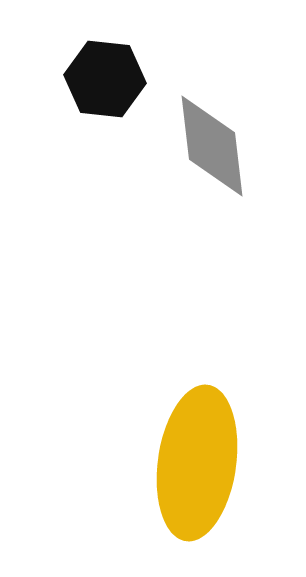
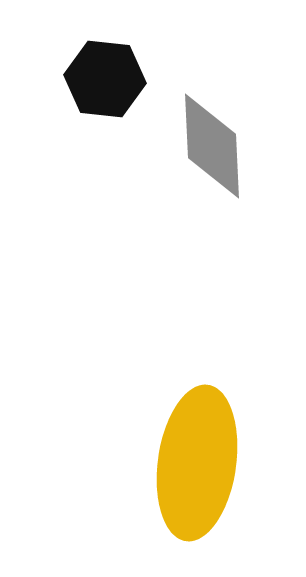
gray diamond: rotated 4 degrees clockwise
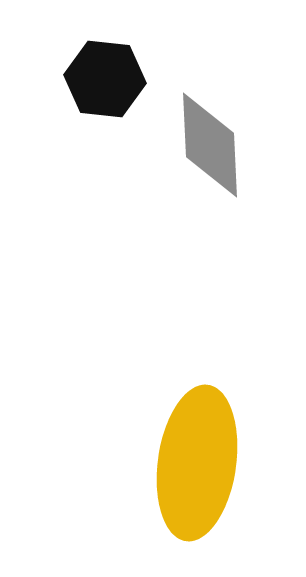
gray diamond: moved 2 px left, 1 px up
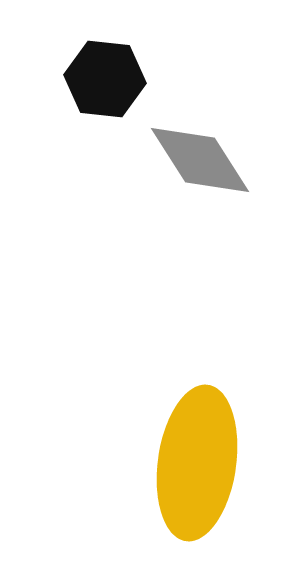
gray diamond: moved 10 px left, 15 px down; rotated 30 degrees counterclockwise
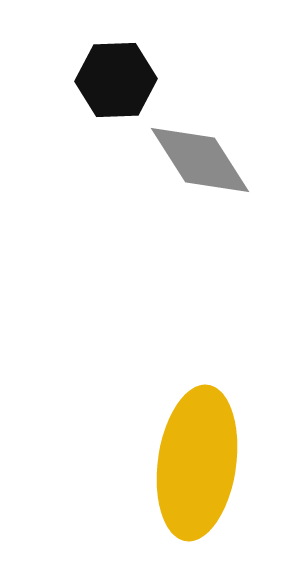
black hexagon: moved 11 px right, 1 px down; rotated 8 degrees counterclockwise
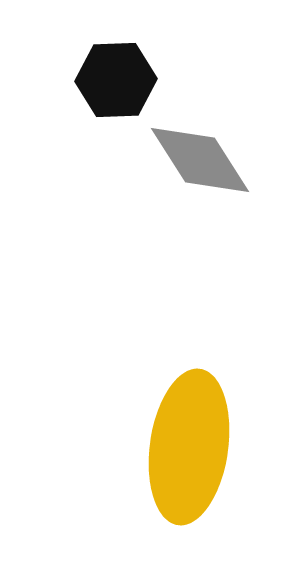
yellow ellipse: moved 8 px left, 16 px up
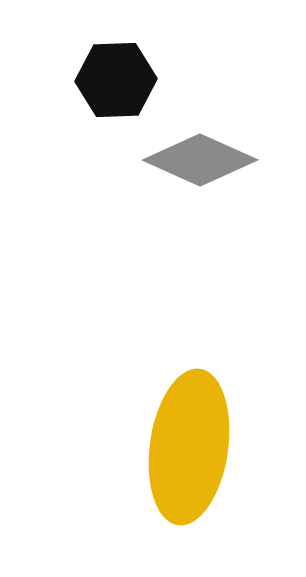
gray diamond: rotated 33 degrees counterclockwise
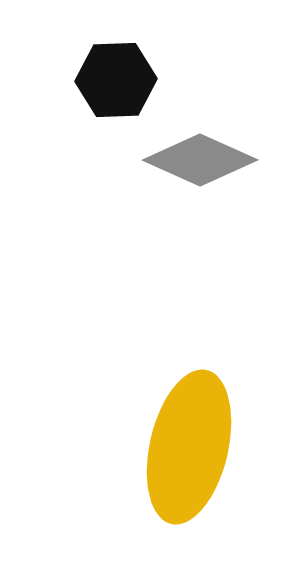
yellow ellipse: rotated 5 degrees clockwise
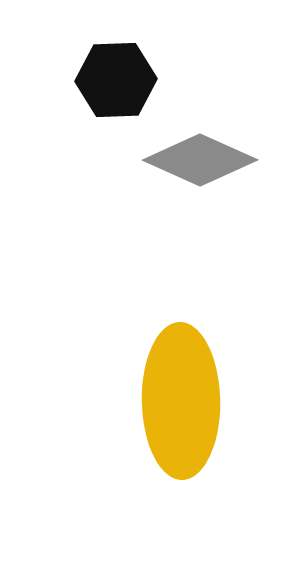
yellow ellipse: moved 8 px left, 46 px up; rotated 14 degrees counterclockwise
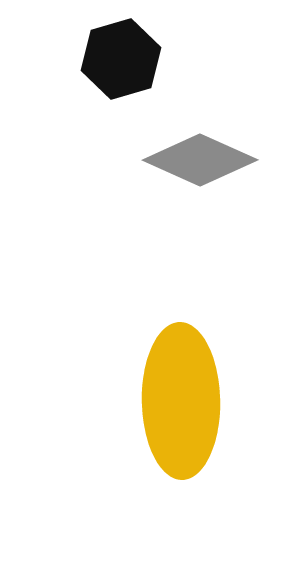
black hexagon: moved 5 px right, 21 px up; rotated 14 degrees counterclockwise
